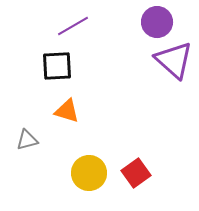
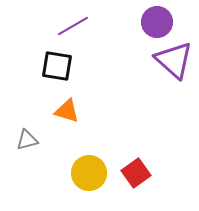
black square: rotated 12 degrees clockwise
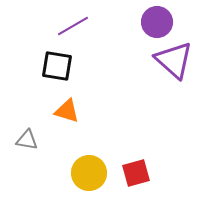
gray triangle: rotated 25 degrees clockwise
red square: rotated 20 degrees clockwise
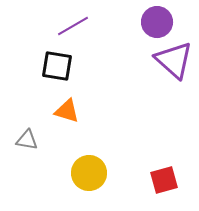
red square: moved 28 px right, 7 px down
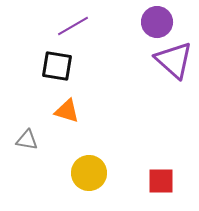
red square: moved 3 px left, 1 px down; rotated 16 degrees clockwise
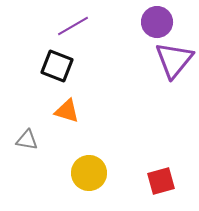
purple triangle: rotated 27 degrees clockwise
black square: rotated 12 degrees clockwise
red square: rotated 16 degrees counterclockwise
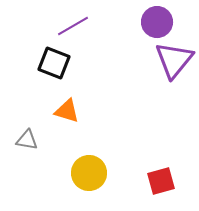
black square: moved 3 px left, 3 px up
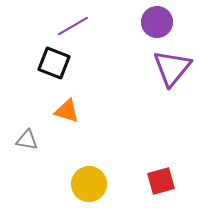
purple triangle: moved 2 px left, 8 px down
yellow circle: moved 11 px down
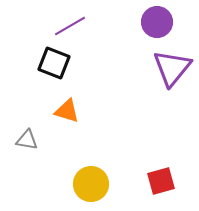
purple line: moved 3 px left
yellow circle: moved 2 px right
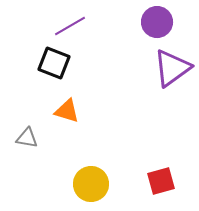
purple triangle: rotated 15 degrees clockwise
gray triangle: moved 2 px up
